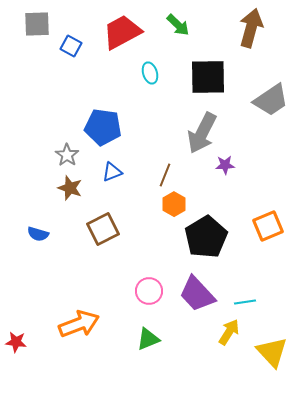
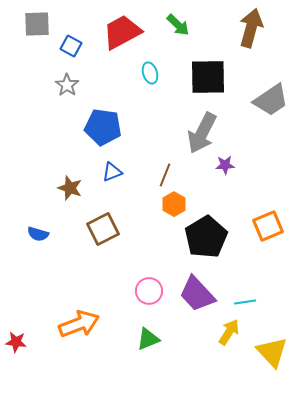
gray star: moved 70 px up
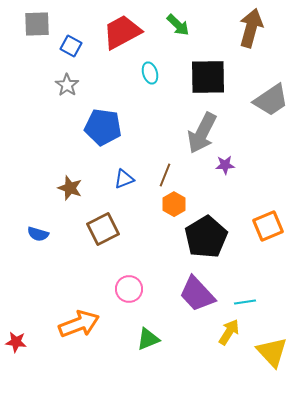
blue triangle: moved 12 px right, 7 px down
pink circle: moved 20 px left, 2 px up
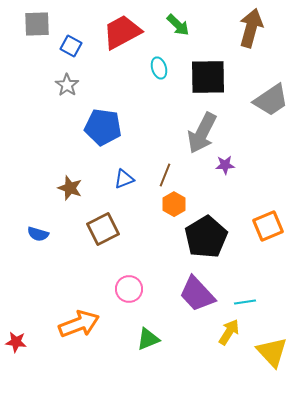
cyan ellipse: moved 9 px right, 5 px up
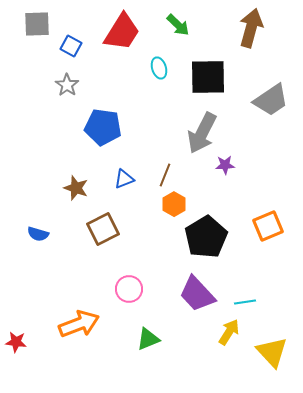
red trapezoid: rotated 150 degrees clockwise
brown star: moved 6 px right
